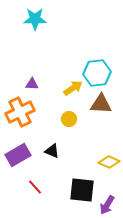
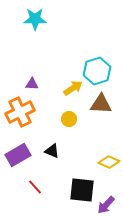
cyan hexagon: moved 2 px up; rotated 12 degrees counterclockwise
purple arrow: moved 1 px left; rotated 12 degrees clockwise
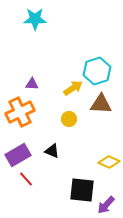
red line: moved 9 px left, 8 px up
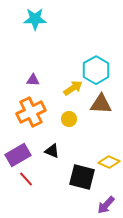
cyan hexagon: moved 1 px left, 1 px up; rotated 12 degrees counterclockwise
purple triangle: moved 1 px right, 4 px up
orange cross: moved 11 px right
black square: moved 13 px up; rotated 8 degrees clockwise
